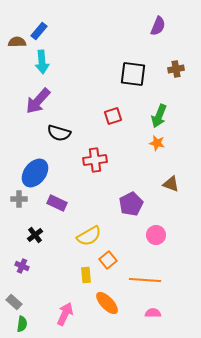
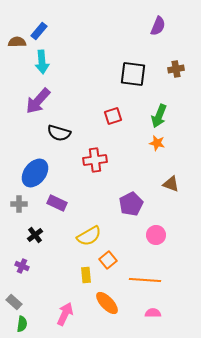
gray cross: moved 5 px down
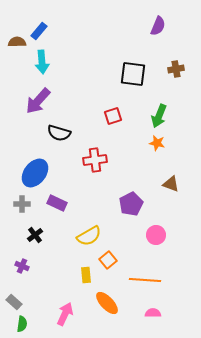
gray cross: moved 3 px right
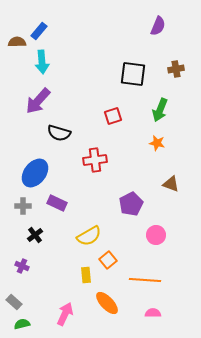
green arrow: moved 1 px right, 6 px up
gray cross: moved 1 px right, 2 px down
green semicircle: rotated 112 degrees counterclockwise
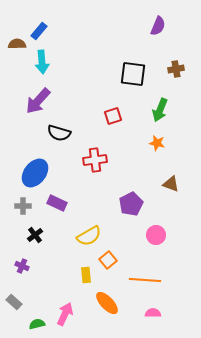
brown semicircle: moved 2 px down
green semicircle: moved 15 px right
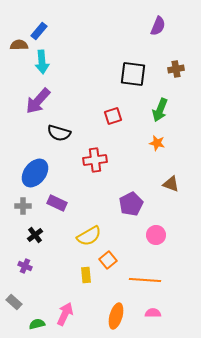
brown semicircle: moved 2 px right, 1 px down
purple cross: moved 3 px right
orange ellipse: moved 9 px right, 13 px down; rotated 60 degrees clockwise
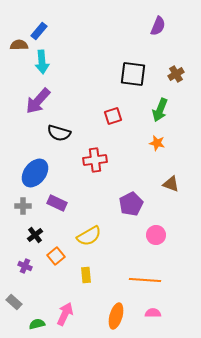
brown cross: moved 5 px down; rotated 21 degrees counterclockwise
orange square: moved 52 px left, 4 px up
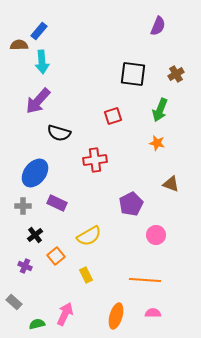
yellow rectangle: rotated 21 degrees counterclockwise
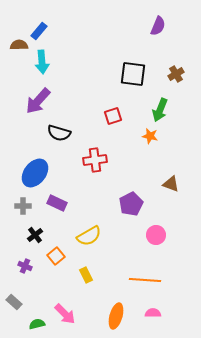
orange star: moved 7 px left, 7 px up
pink arrow: rotated 110 degrees clockwise
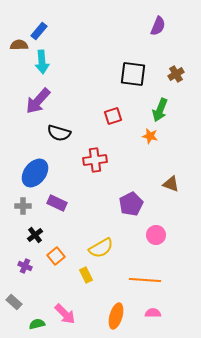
yellow semicircle: moved 12 px right, 12 px down
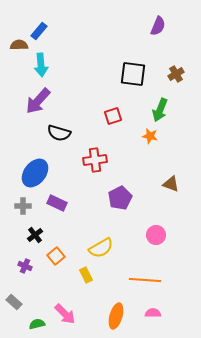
cyan arrow: moved 1 px left, 3 px down
purple pentagon: moved 11 px left, 6 px up
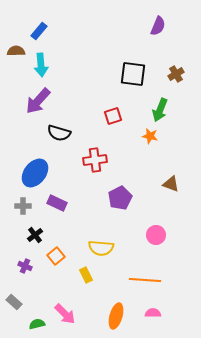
brown semicircle: moved 3 px left, 6 px down
yellow semicircle: rotated 35 degrees clockwise
